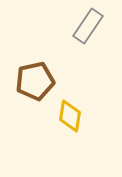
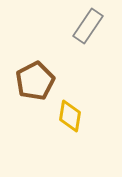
brown pentagon: rotated 15 degrees counterclockwise
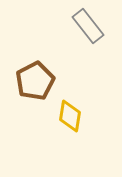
gray rectangle: rotated 72 degrees counterclockwise
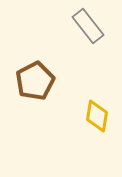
yellow diamond: moved 27 px right
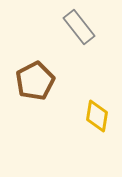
gray rectangle: moved 9 px left, 1 px down
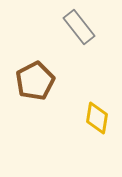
yellow diamond: moved 2 px down
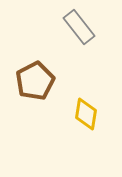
yellow diamond: moved 11 px left, 4 px up
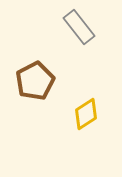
yellow diamond: rotated 48 degrees clockwise
